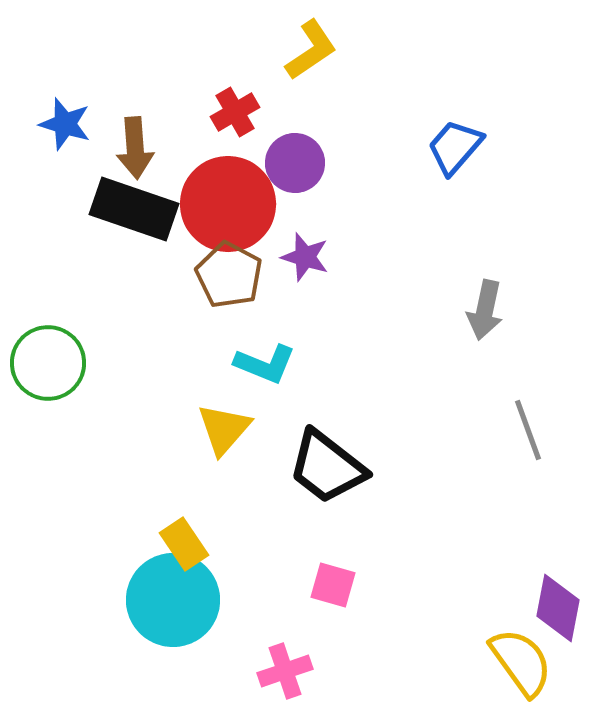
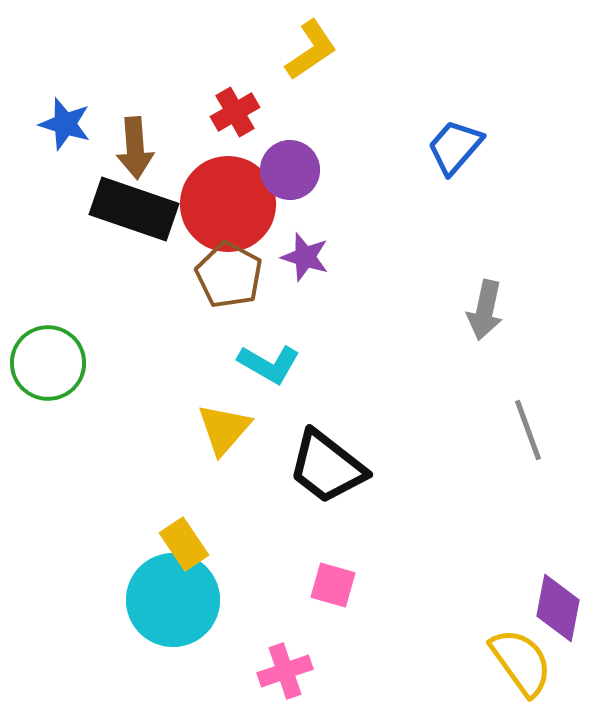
purple circle: moved 5 px left, 7 px down
cyan L-shape: moved 4 px right; rotated 8 degrees clockwise
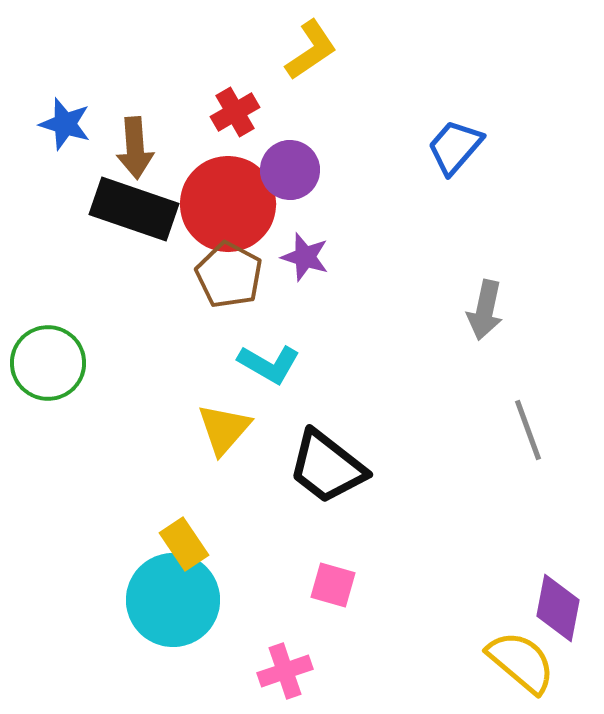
yellow semicircle: rotated 14 degrees counterclockwise
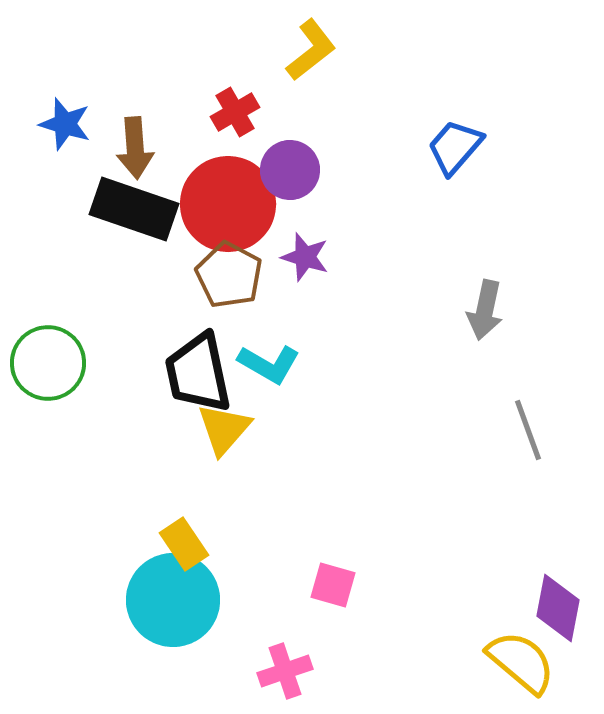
yellow L-shape: rotated 4 degrees counterclockwise
black trapezoid: moved 129 px left, 94 px up; rotated 40 degrees clockwise
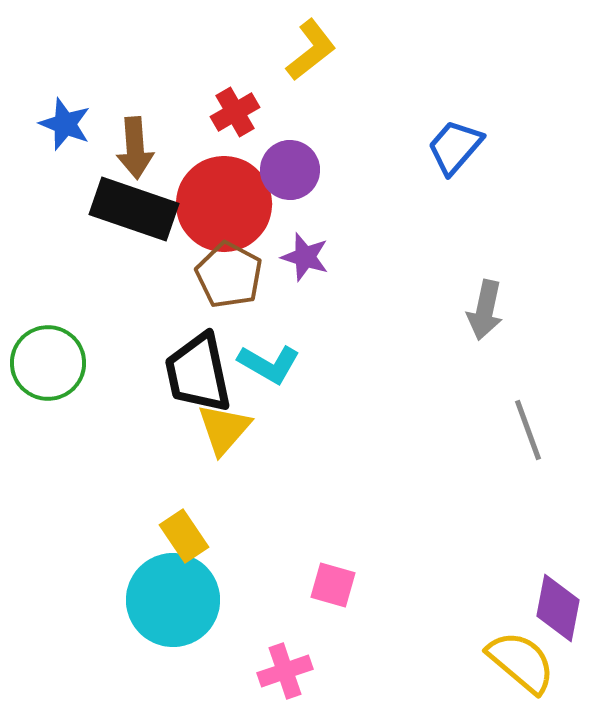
blue star: rotated 4 degrees clockwise
red circle: moved 4 px left
yellow rectangle: moved 8 px up
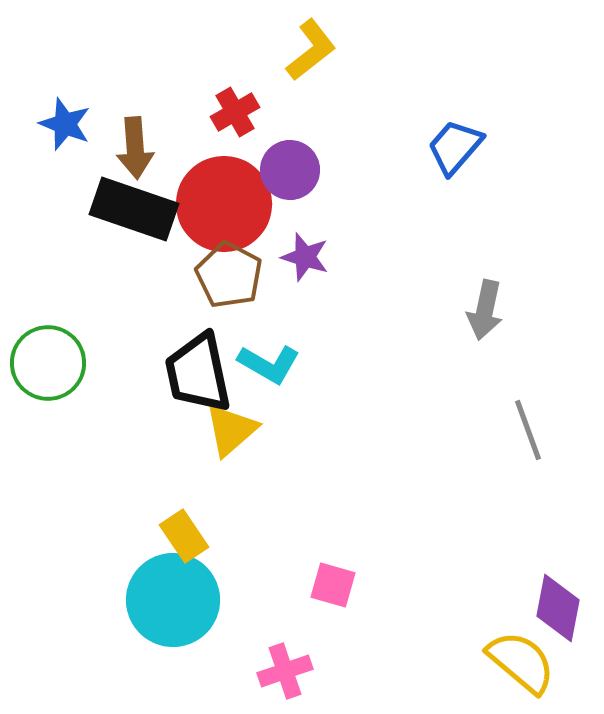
yellow triangle: moved 7 px right, 1 px down; rotated 8 degrees clockwise
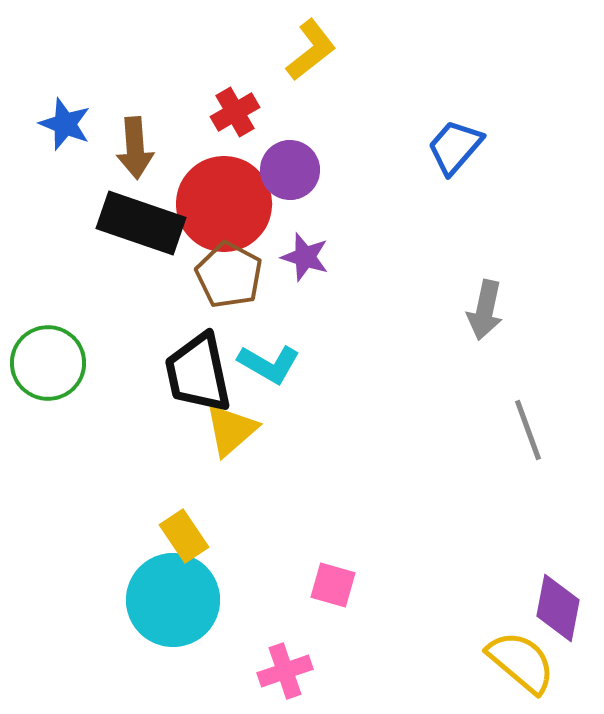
black rectangle: moved 7 px right, 14 px down
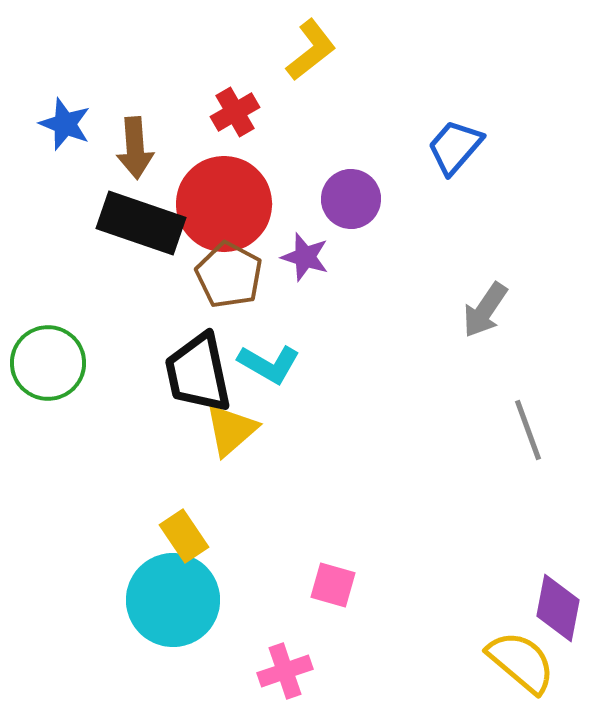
purple circle: moved 61 px right, 29 px down
gray arrow: rotated 22 degrees clockwise
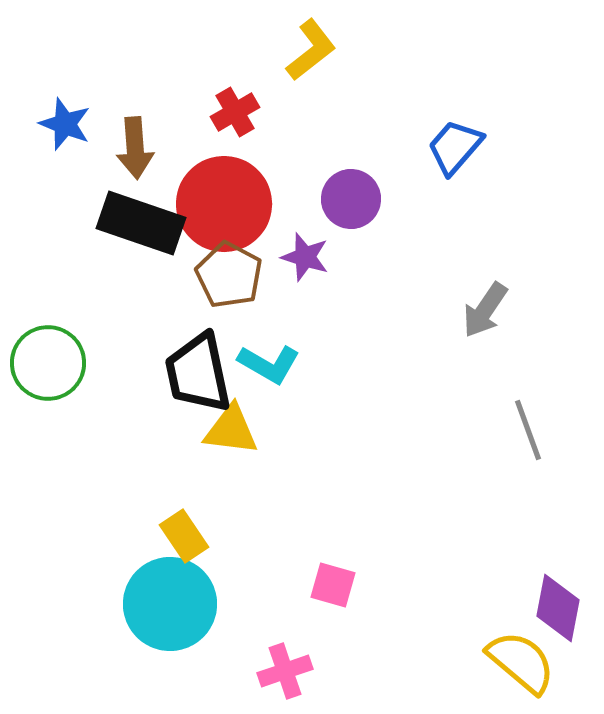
yellow triangle: rotated 48 degrees clockwise
cyan circle: moved 3 px left, 4 px down
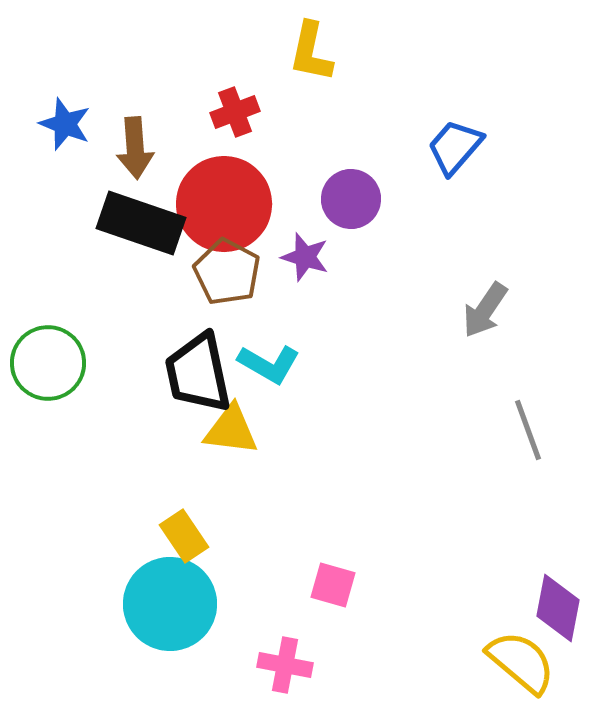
yellow L-shape: moved 2 px down; rotated 140 degrees clockwise
red cross: rotated 9 degrees clockwise
brown pentagon: moved 2 px left, 3 px up
pink cross: moved 6 px up; rotated 30 degrees clockwise
